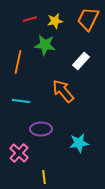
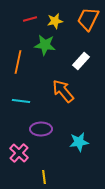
cyan star: moved 1 px up
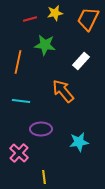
yellow star: moved 8 px up
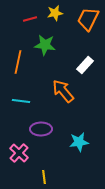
white rectangle: moved 4 px right, 4 px down
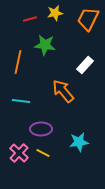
yellow line: moved 1 px left, 24 px up; rotated 56 degrees counterclockwise
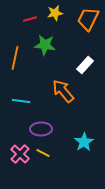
orange line: moved 3 px left, 4 px up
cyan star: moved 5 px right; rotated 24 degrees counterclockwise
pink cross: moved 1 px right, 1 px down
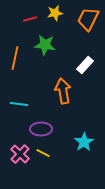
orange arrow: rotated 30 degrees clockwise
cyan line: moved 2 px left, 3 px down
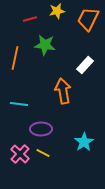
yellow star: moved 2 px right, 2 px up
